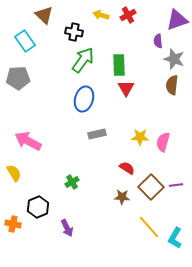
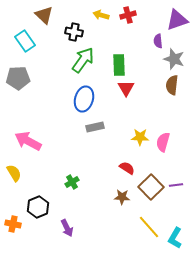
red cross: rotated 14 degrees clockwise
gray rectangle: moved 2 px left, 7 px up
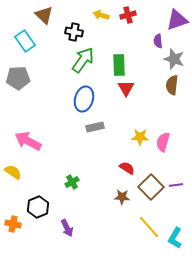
yellow semicircle: moved 1 px left, 1 px up; rotated 24 degrees counterclockwise
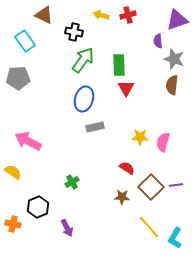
brown triangle: rotated 18 degrees counterclockwise
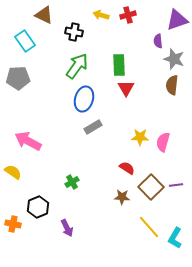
green arrow: moved 6 px left, 6 px down
gray rectangle: moved 2 px left; rotated 18 degrees counterclockwise
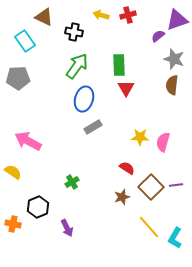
brown triangle: moved 2 px down
purple semicircle: moved 5 px up; rotated 56 degrees clockwise
brown star: rotated 21 degrees counterclockwise
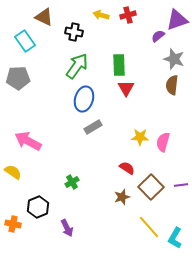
purple line: moved 5 px right
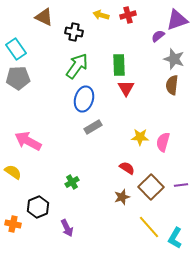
cyan rectangle: moved 9 px left, 8 px down
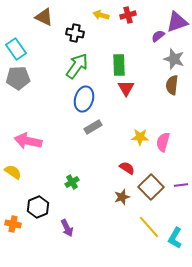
purple triangle: moved 2 px down
black cross: moved 1 px right, 1 px down
pink arrow: rotated 16 degrees counterclockwise
